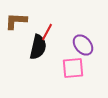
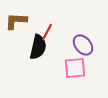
pink square: moved 2 px right
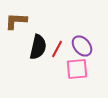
red line: moved 10 px right, 17 px down
purple ellipse: moved 1 px left, 1 px down
pink square: moved 2 px right, 1 px down
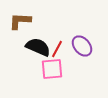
brown L-shape: moved 4 px right
black semicircle: rotated 80 degrees counterclockwise
pink square: moved 25 px left
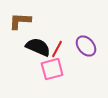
purple ellipse: moved 4 px right
pink square: rotated 10 degrees counterclockwise
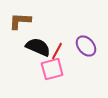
red line: moved 2 px down
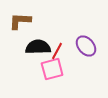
black semicircle: rotated 25 degrees counterclockwise
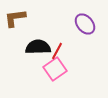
brown L-shape: moved 5 px left, 3 px up; rotated 10 degrees counterclockwise
purple ellipse: moved 1 px left, 22 px up
pink square: moved 3 px right; rotated 20 degrees counterclockwise
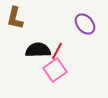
brown L-shape: rotated 70 degrees counterclockwise
black semicircle: moved 3 px down
pink square: moved 1 px down
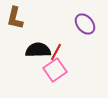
red line: moved 1 px left, 1 px down
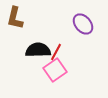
purple ellipse: moved 2 px left
